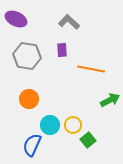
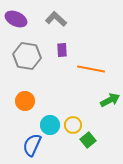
gray L-shape: moved 13 px left, 3 px up
orange circle: moved 4 px left, 2 px down
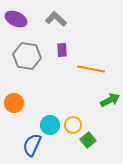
orange circle: moved 11 px left, 2 px down
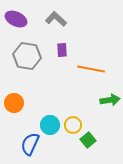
green arrow: rotated 18 degrees clockwise
blue semicircle: moved 2 px left, 1 px up
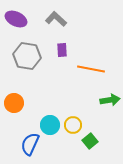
green square: moved 2 px right, 1 px down
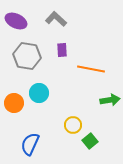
purple ellipse: moved 2 px down
cyan circle: moved 11 px left, 32 px up
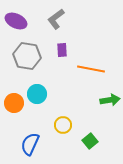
gray L-shape: rotated 80 degrees counterclockwise
cyan circle: moved 2 px left, 1 px down
yellow circle: moved 10 px left
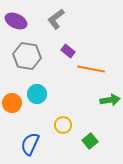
purple rectangle: moved 6 px right, 1 px down; rotated 48 degrees counterclockwise
orange circle: moved 2 px left
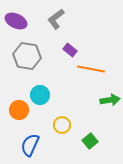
purple rectangle: moved 2 px right, 1 px up
cyan circle: moved 3 px right, 1 px down
orange circle: moved 7 px right, 7 px down
yellow circle: moved 1 px left
blue semicircle: moved 1 px down
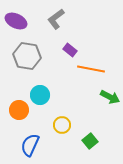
green arrow: moved 3 px up; rotated 36 degrees clockwise
